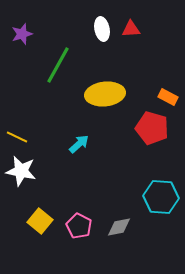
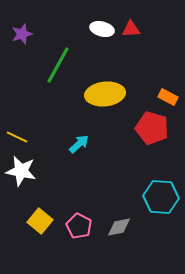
white ellipse: rotated 65 degrees counterclockwise
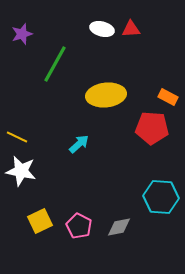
green line: moved 3 px left, 1 px up
yellow ellipse: moved 1 px right, 1 px down
red pentagon: rotated 12 degrees counterclockwise
yellow square: rotated 25 degrees clockwise
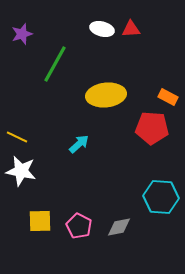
yellow square: rotated 25 degrees clockwise
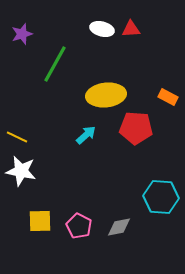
red pentagon: moved 16 px left
cyan arrow: moved 7 px right, 9 px up
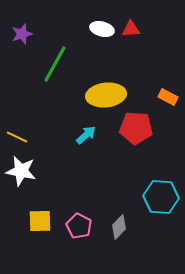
gray diamond: rotated 35 degrees counterclockwise
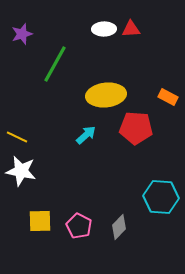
white ellipse: moved 2 px right; rotated 15 degrees counterclockwise
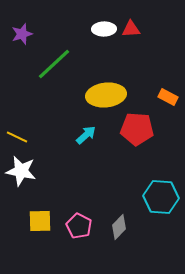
green line: moved 1 px left; rotated 18 degrees clockwise
red pentagon: moved 1 px right, 1 px down
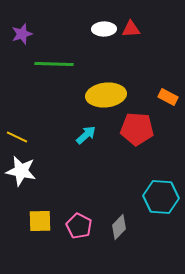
green line: rotated 45 degrees clockwise
